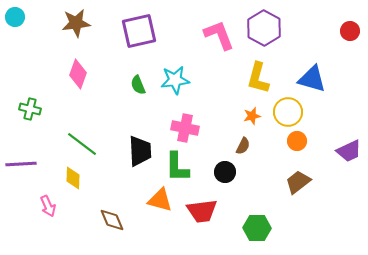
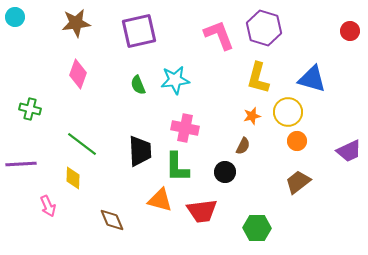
purple hexagon: rotated 12 degrees counterclockwise
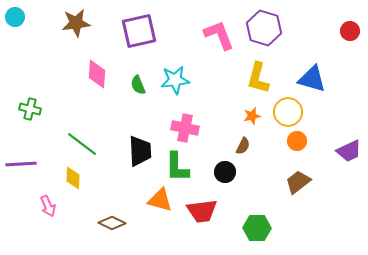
pink diamond: moved 19 px right; rotated 16 degrees counterclockwise
brown diamond: moved 3 px down; rotated 40 degrees counterclockwise
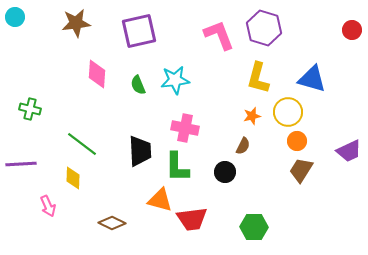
red circle: moved 2 px right, 1 px up
brown trapezoid: moved 3 px right, 12 px up; rotated 20 degrees counterclockwise
red trapezoid: moved 10 px left, 8 px down
green hexagon: moved 3 px left, 1 px up
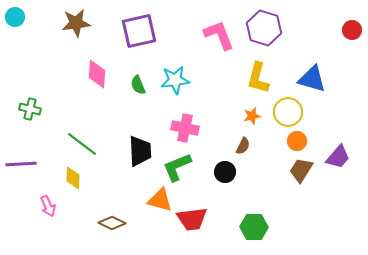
purple trapezoid: moved 11 px left, 6 px down; rotated 24 degrees counterclockwise
green L-shape: rotated 68 degrees clockwise
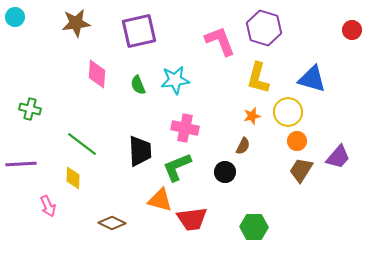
pink L-shape: moved 1 px right, 6 px down
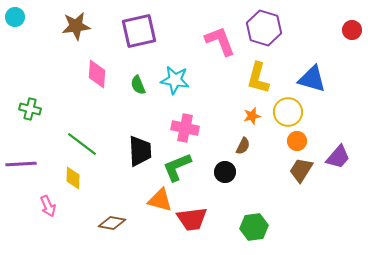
brown star: moved 3 px down
cyan star: rotated 16 degrees clockwise
brown diamond: rotated 16 degrees counterclockwise
green hexagon: rotated 8 degrees counterclockwise
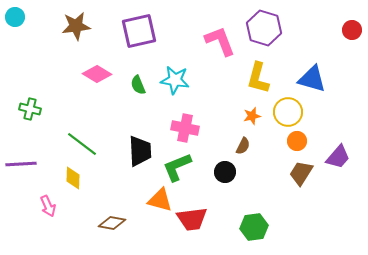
pink diamond: rotated 64 degrees counterclockwise
brown trapezoid: moved 3 px down
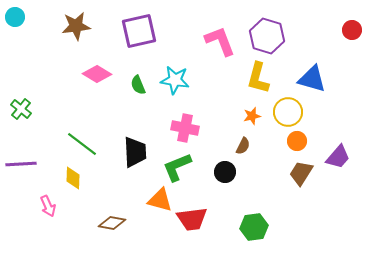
purple hexagon: moved 3 px right, 8 px down
green cross: moved 9 px left; rotated 25 degrees clockwise
black trapezoid: moved 5 px left, 1 px down
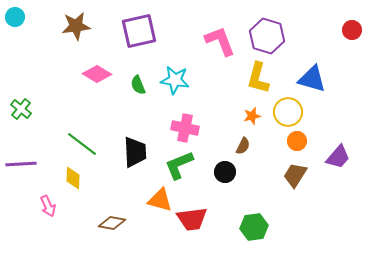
green L-shape: moved 2 px right, 2 px up
brown trapezoid: moved 6 px left, 2 px down
